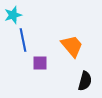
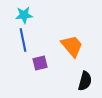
cyan star: moved 11 px right; rotated 12 degrees clockwise
purple square: rotated 14 degrees counterclockwise
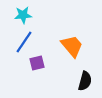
cyan star: moved 1 px left
blue line: moved 1 px right, 2 px down; rotated 45 degrees clockwise
purple square: moved 3 px left
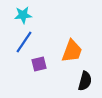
orange trapezoid: moved 5 px down; rotated 60 degrees clockwise
purple square: moved 2 px right, 1 px down
